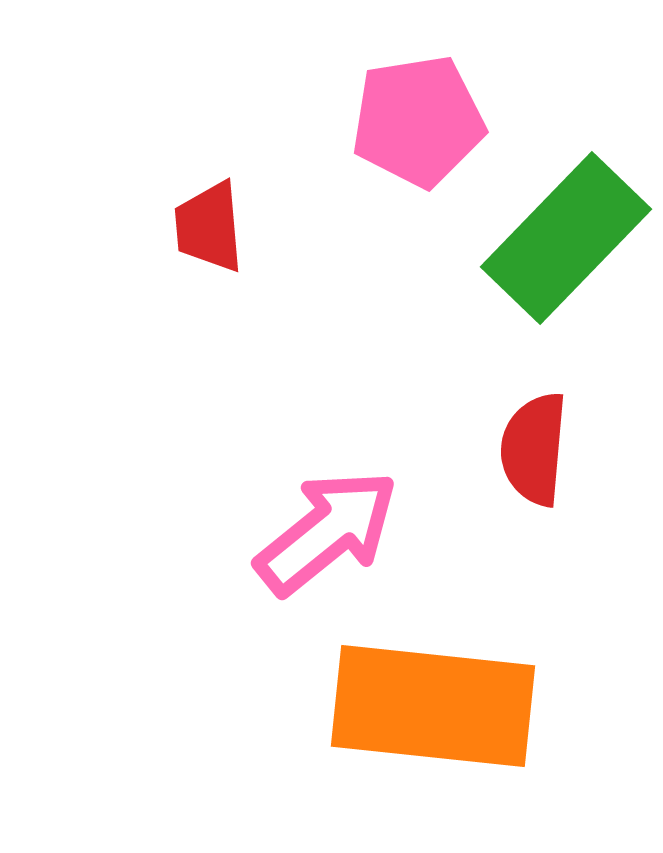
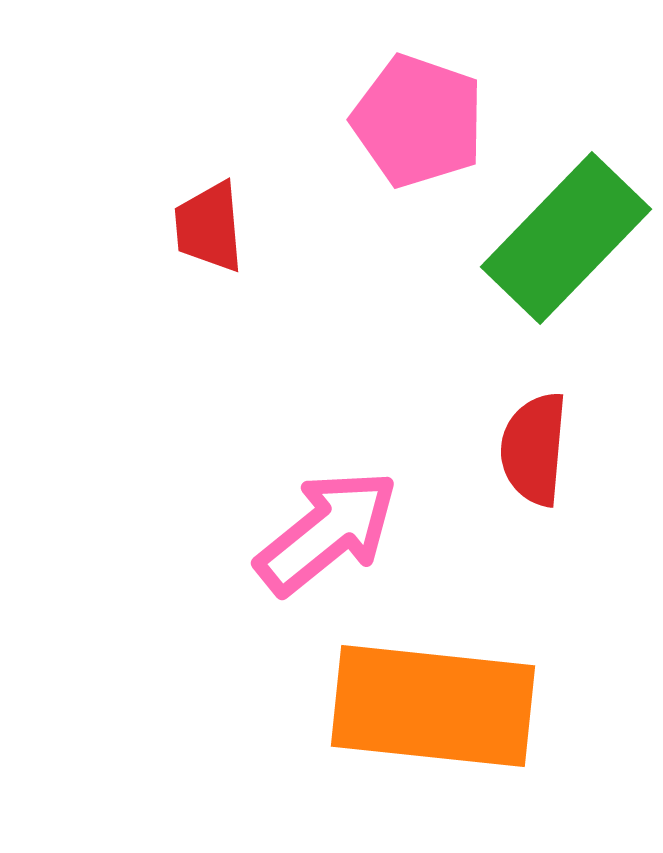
pink pentagon: rotated 28 degrees clockwise
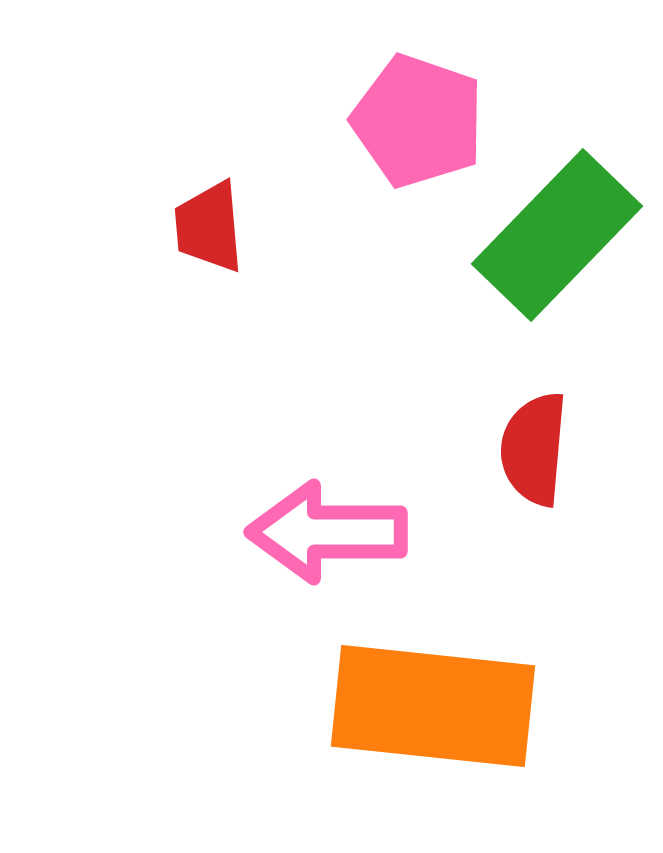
green rectangle: moved 9 px left, 3 px up
pink arrow: rotated 141 degrees counterclockwise
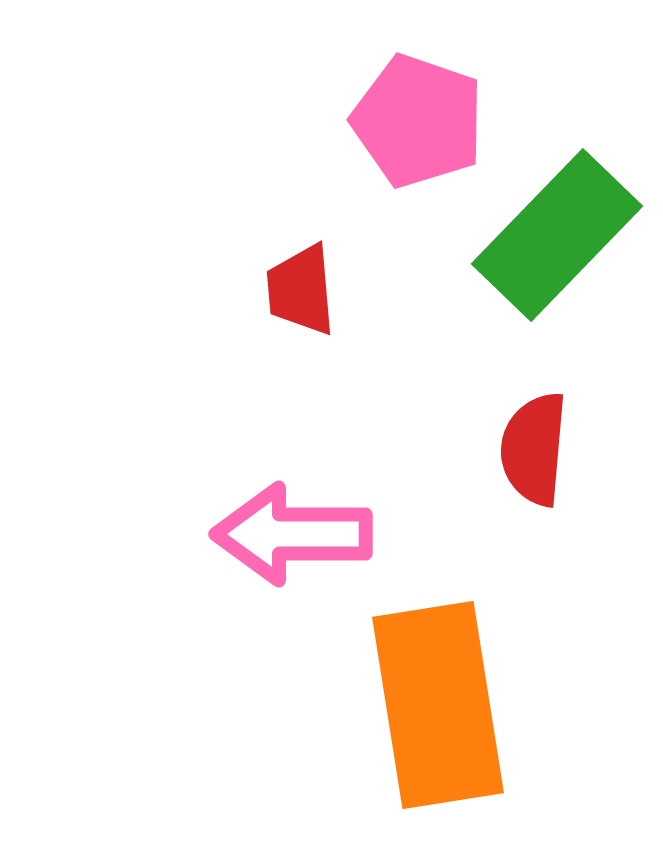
red trapezoid: moved 92 px right, 63 px down
pink arrow: moved 35 px left, 2 px down
orange rectangle: moved 5 px right, 1 px up; rotated 75 degrees clockwise
